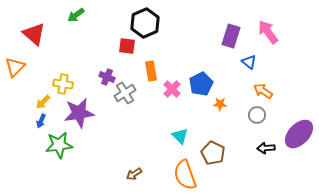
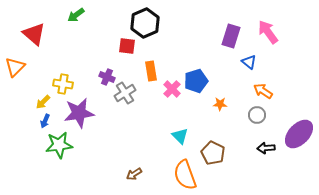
blue pentagon: moved 5 px left, 3 px up; rotated 10 degrees clockwise
blue arrow: moved 4 px right
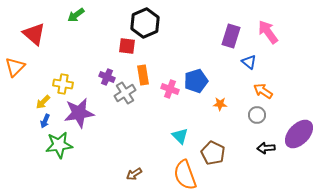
orange rectangle: moved 8 px left, 4 px down
pink cross: moved 2 px left; rotated 24 degrees counterclockwise
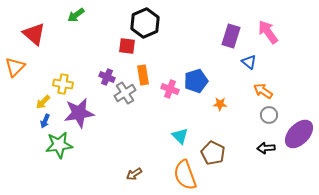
gray circle: moved 12 px right
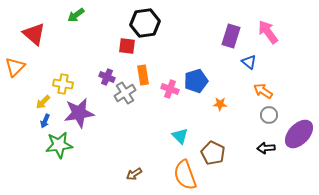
black hexagon: rotated 16 degrees clockwise
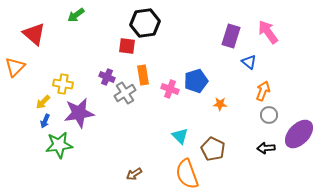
orange arrow: rotated 78 degrees clockwise
brown pentagon: moved 4 px up
orange semicircle: moved 2 px right, 1 px up
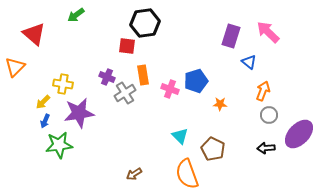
pink arrow: rotated 10 degrees counterclockwise
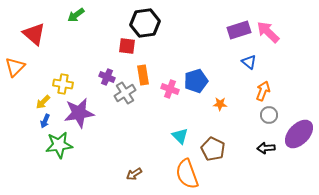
purple rectangle: moved 8 px right, 6 px up; rotated 55 degrees clockwise
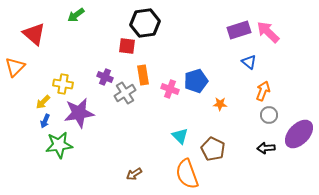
purple cross: moved 2 px left
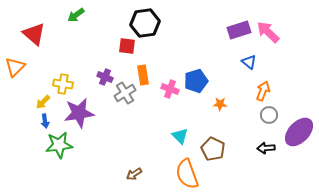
blue arrow: rotated 32 degrees counterclockwise
purple ellipse: moved 2 px up
